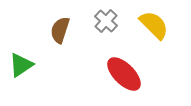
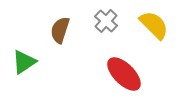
green triangle: moved 3 px right, 3 px up
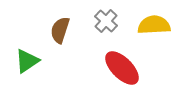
yellow semicircle: rotated 48 degrees counterclockwise
green triangle: moved 3 px right, 1 px up
red ellipse: moved 2 px left, 6 px up
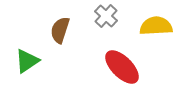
gray cross: moved 5 px up
yellow semicircle: moved 2 px right, 1 px down
red ellipse: moved 1 px up
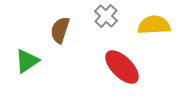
yellow semicircle: moved 2 px left, 1 px up
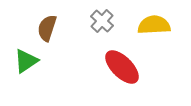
gray cross: moved 4 px left, 5 px down
brown semicircle: moved 13 px left, 2 px up
green triangle: moved 1 px left
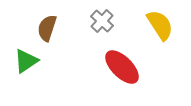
yellow semicircle: moved 6 px right; rotated 60 degrees clockwise
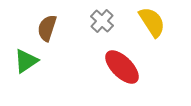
yellow semicircle: moved 8 px left, 3 px up
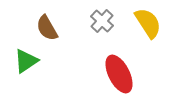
yellow semicircle: moved 4 px left, 1 px down
brown semicircle: rotated 48 degrees counterclockwise
red ellipse: moved 3 px left, 7 px down; rotated 18 degrees clockwise
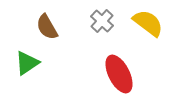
yellow semicircle: rotated 20 degrees counterclockwise
brown semicircle: moved 1 px up
green triangle: moved 1 px right, 2 px down
